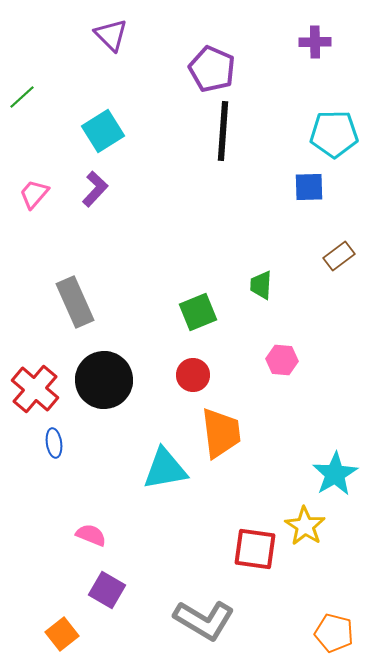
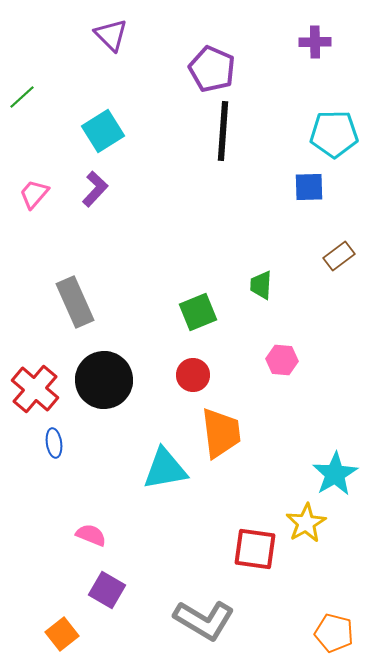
yellow star: moved 1 px right, 3 px up; rotated 9 degrees clockwise
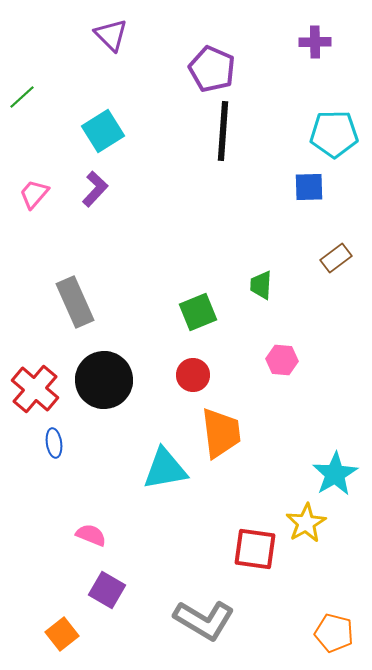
brown rectangle: moved 3 px left, 2 px down
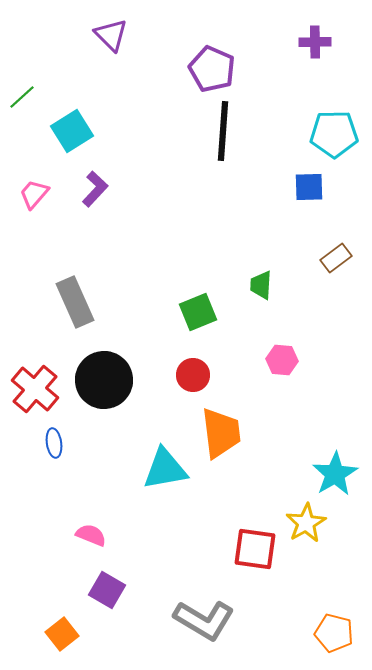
cyan square: moved 31 px left
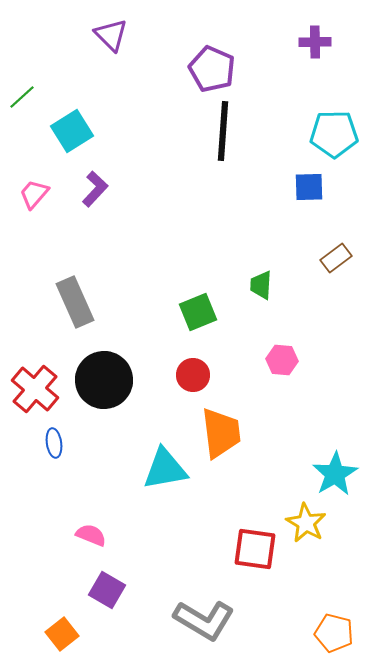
yellow star: rotated 12 degrees counterclockwise
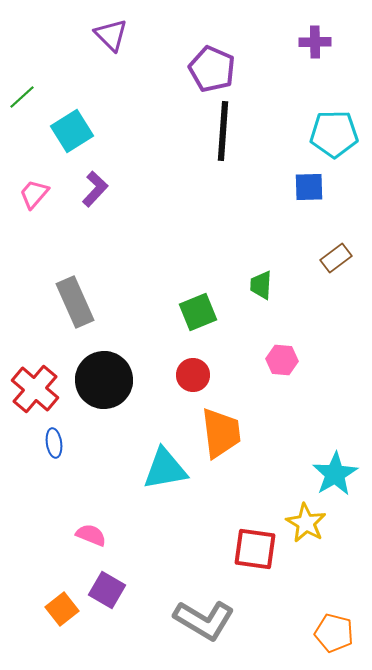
orange square: moved 25 px up
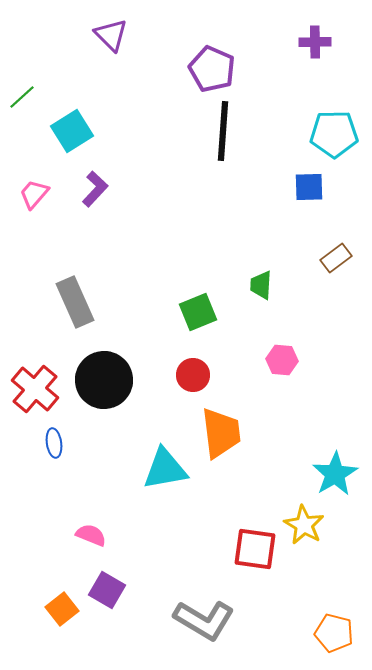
yellow star: moved 2 px left, 2 px down
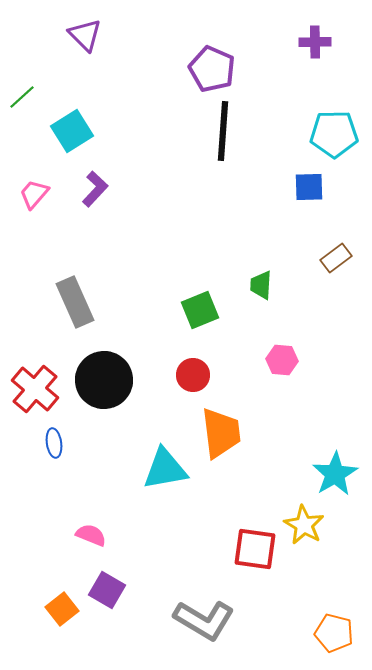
purple triangle: moved 26 px left
green square: moved 2 px right, 2 px up
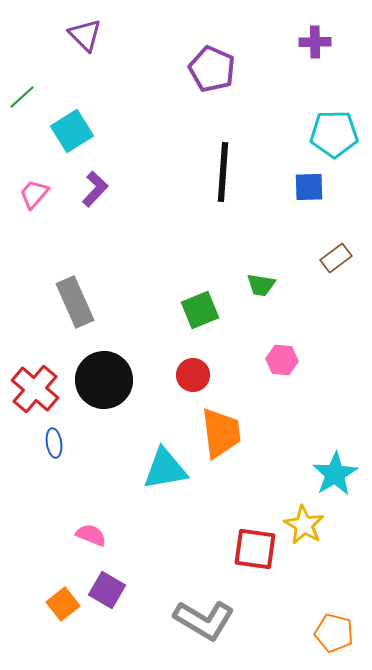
black line: moved 41 px down
green trapezoid: rotated 84 degrees counterclockwise
orange square: moved 1 px right, 5 px up
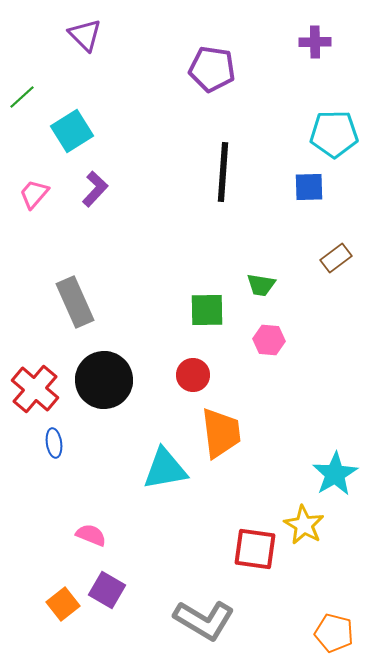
purple pentagon: rotated 15 degrees counterclockwise
green square: moved 7 px right; rotated 21 degrees clockwise
pink hexagon: moved 13 px left, 20 px up
